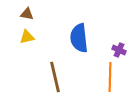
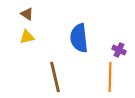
brown triangle: rotated 24 degrees clockwise
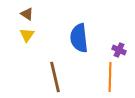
yellow triangle: moved 2 px up; rotated 42 degrees counterclockwise
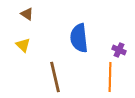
yellow triangle: moved 4 px left, 10 px down; rotated 21 degrees counterclockwise
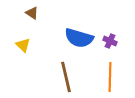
brown triangle: moved 5 px right, 1 px up
blue semicircle: rotated 68 degrees counterclockwise
purple cross: moved 9 px left, 9 px up
brown line: moved 11 px right
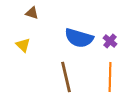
brown triangle: rotated 16 degrees counterclockwise
purple cross: rotated 16 degrees clockwise
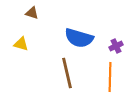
purple cross: moved 6 px right, 5 px down; rotated 24 degrees clockwise
yellow triangle: moved 2 px left, 1 px up; rotated 28 degrees counterclockwise
brown line: moved 1 px right, 4 px up
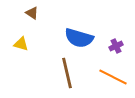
brown triangle: rotated 16 degrees clockwise
orange line: moved 3 px right; rotated 64 degrees counterclockwise
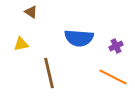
brown triangle: moved 1 px left, 1 px up
blue semicircle: rotated 12 degrees counterclockwise
yellow triangle: rotated 28 degrees counterclockwise
brown line: moved 18 px left
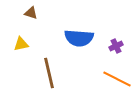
brown triangle: moved 1 px down; rotated 16 degrees counterclockwise
orange line: moved 4 px right, 2 px down
